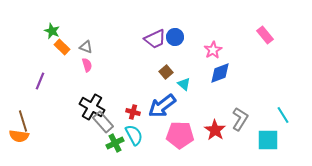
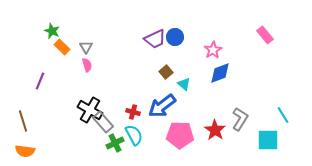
gray triangle: rotated 40 degrees clockwise
black cross: moved 2 px left, 3 px down
orange semicircle: moved 6 px right, 15 px down
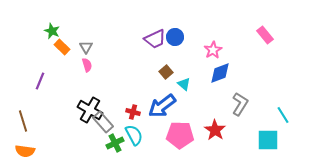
gray L-shape: moved 15 px up
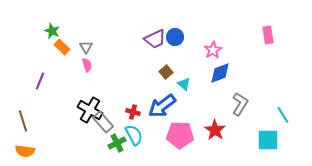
pink rectangle: moved 3 px right; rotated 30 degrees clockwise
green cross: moved 2 px right
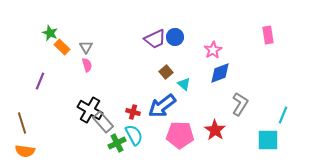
green star: moved 2 px left, 2 px down
cyan line: rotated 54 degrees clockwise
brown line: moved 1 px left, 2 px down
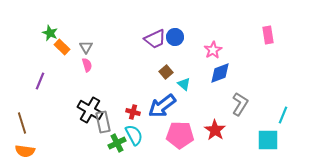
gray rectangle: rotated 30 degrees clockwise
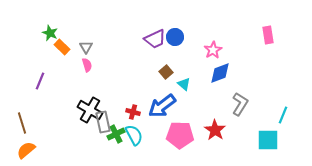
green cross: moved 1 px left, 9 px up
orange semicircle: moved 1 px right, 1 px up; rotated 132 degrees clockwise
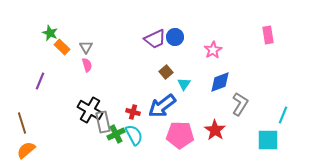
blue diamond: moved 9 px down
cyan triangle: rotated 24 degrees clockwise
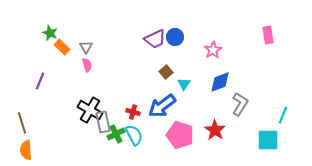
pink pentagon: rotated 16 degrees clockwise
orange semicircle: rotated 54 degrees counterclockwise
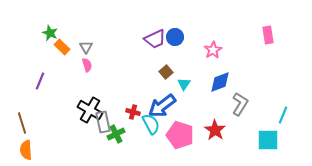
cyan semicircle: moved 17 px right, 11 px up
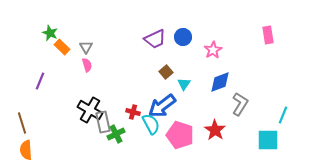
blue circle: moved 8 px right
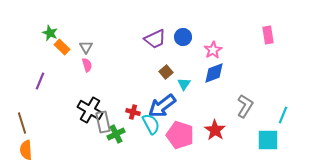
blue diamond: moved 6 px left, 9 px up
gray L-shape: moved 5 px right, 2 px down
